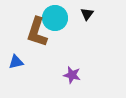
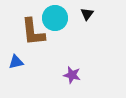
brown L-shape: moved 4 px left; rotated 24 degrees counterclockwise
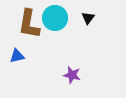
black triangle: moved 1 px right, 4 px down
brown L-shape: moved 4 px left, 8 px up; rotated 16 degrees clockwise
blue triangle: moved 1 px right, 6 px up
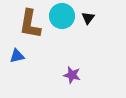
cyan circle: moved 7 px right, 2 px up
brown L-shape: moved 1 px right
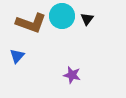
black triangle: moved 1 px left, 1 px down
brown L-shape: moved 1 px right, 1 px up; rotated 80 degrees counterclockwise
blue triangle: rotated 35 degrees counterclockwise
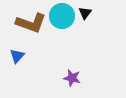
black triangle: moved 2 px left, 6 px up
purple star: moved 3 px down
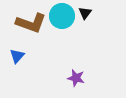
purple star: moved 4 px right
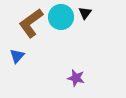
cyan circle: moved 1 px left, 1 px down
brown L-shape: rotated 124 degrees clockwise
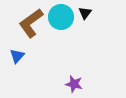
purple star: moved 2 px left, 6 px down
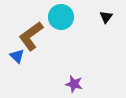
black triangle: moved 21 px right, 4 px down
brown L-shape: moved 13 px down
blue triangle: rotated 28 degrees counterclockwise
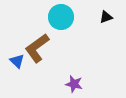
black triangle: rotated 32 degrees clockwise
brown L-shape: moved 6 px right, 12 px down
blue triangle: moved 5 px down
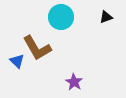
brown L-shape: rotated 84 degrees counterclockwise
purple star: moved 2 px up; rotated 18 degrees clockwise
